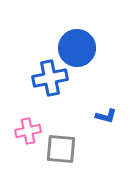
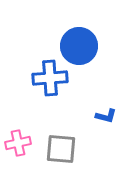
blue circle: moved 2 px right, 2 px up
blue cross: rotated 8 degrees clockwise
pink cross: moved 10 px left, 12 px down
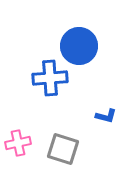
gray square: moved 2 px right; rotated 12 degrees clockwise
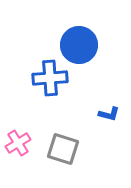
blue circle: moved 1 px up
blue L-shape: moved 3 px right, 2 px up
pink cross: rotated 20 degrees counterclockwise
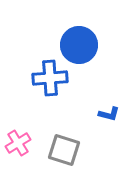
gray square: moved 1 px right, 1 px down
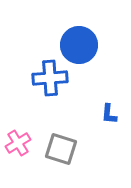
blue L-shape: rotated 80 degrees clockwise
gray square: moved 3 px left, 1 px up
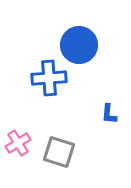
blue cross: moved 1 px left
gray square: moved 2 px left, 3 px down
